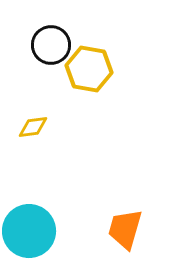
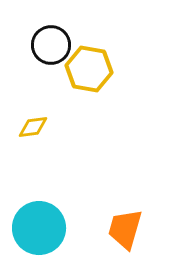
cyan circle: moved 10 px right, 3 px up
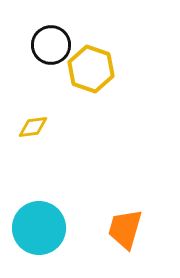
yellow hexagon: moved 2 px right; rotated 9 degrees clockwise
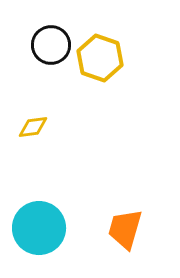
yellow hexagon: moved 9 px right, 11 px up
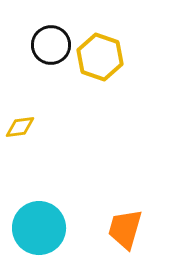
yellow hexagon: moved 1 px up
yellow diamond: moved 13 px left
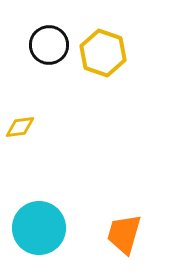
black circle: moved 2 px left
yellow hexagon: moved 3 px right, 4 px up
orange trapezoid: moved 1 px left, 5 px down
